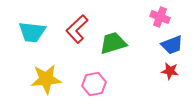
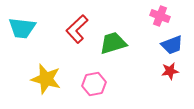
pink cross: moved 1 px up
cyan trapezoid: moved 10 px left, 4 px up
red star: rotated 18 degrees counterclockwise
yellow star: rotated 20 degrees clockwise
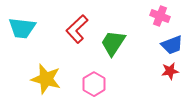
green trapezoid: rotated 40 degrees counterclockwise
pink hexagon: rotated 20 degrees counterclockwise
